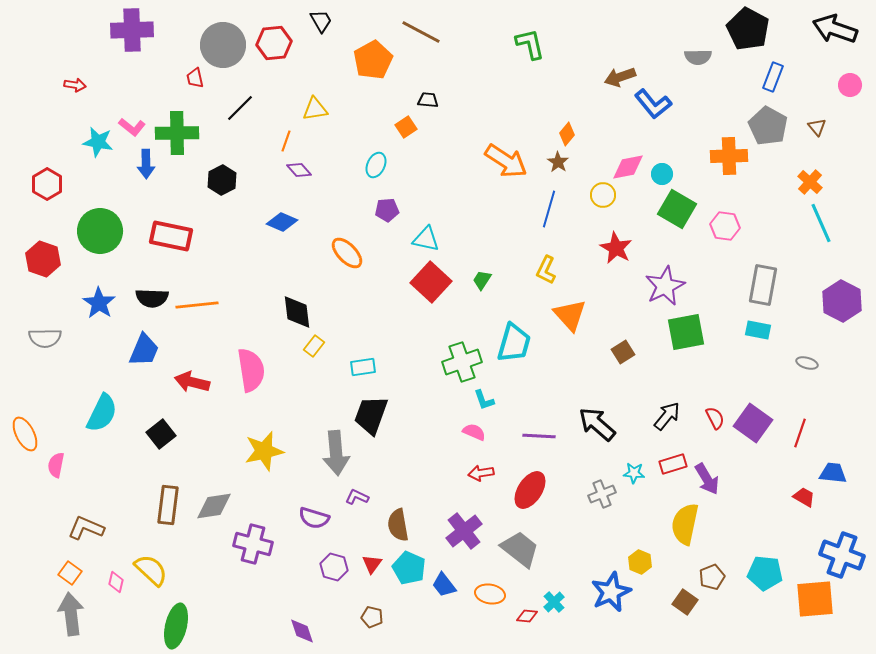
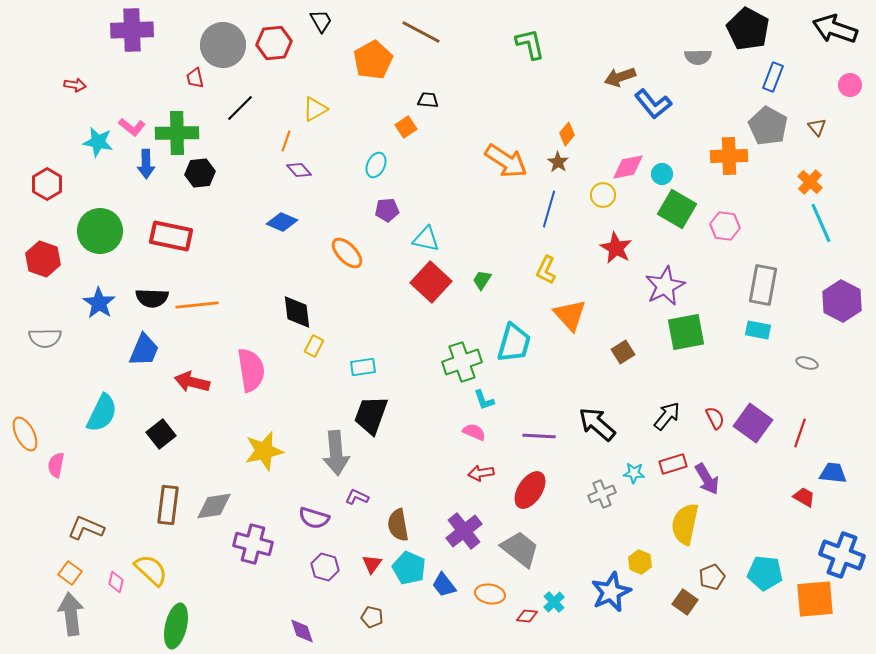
yellow triangle at (315, 109): rotated 20 degrees counterclockwise
black hexagon at (222, 180): moved 22 px left, 7 px up; rotated 20 degrees clockwise
yellow rectangle at (314, 346): rotated 10 degrees counterclockwise
purple hexagon at (334, 567): moved 9 px left
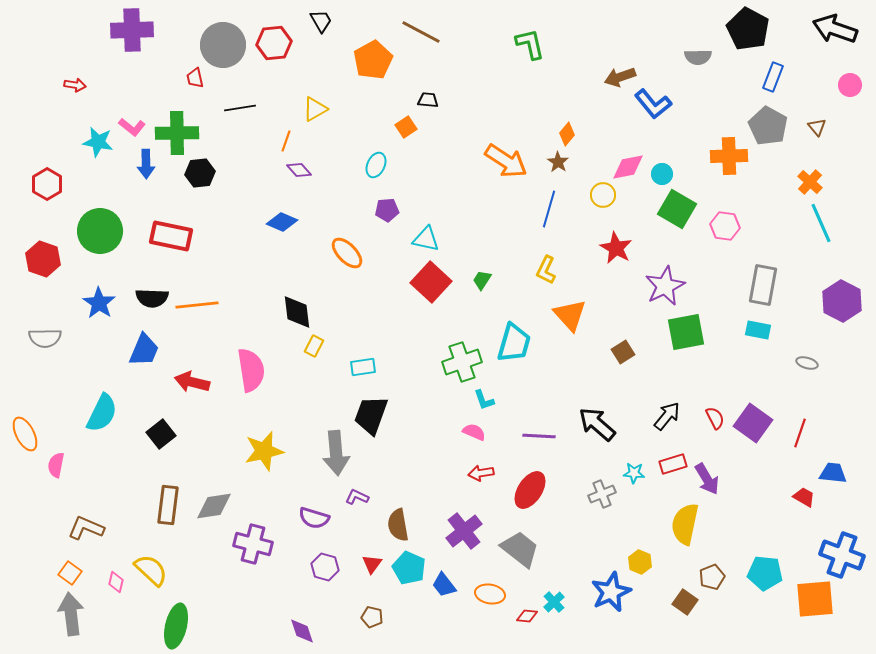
black line at (240, 108): rotated 36 degrees clockwise
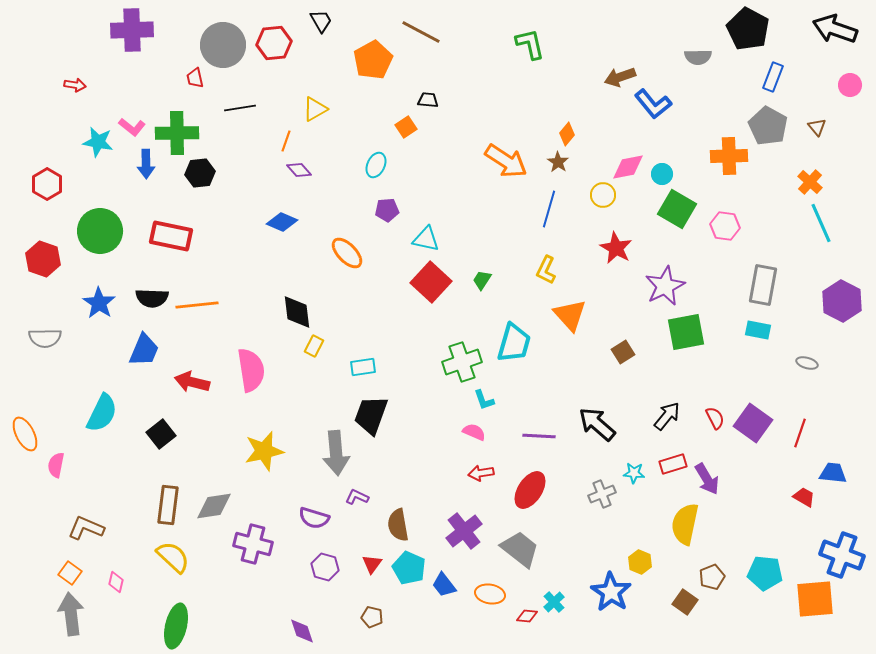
yellow semicircle at (151, 570): moved 22 px right, 13 px up
blue star at (611, 592): rotated 15 degrees counterclockwise
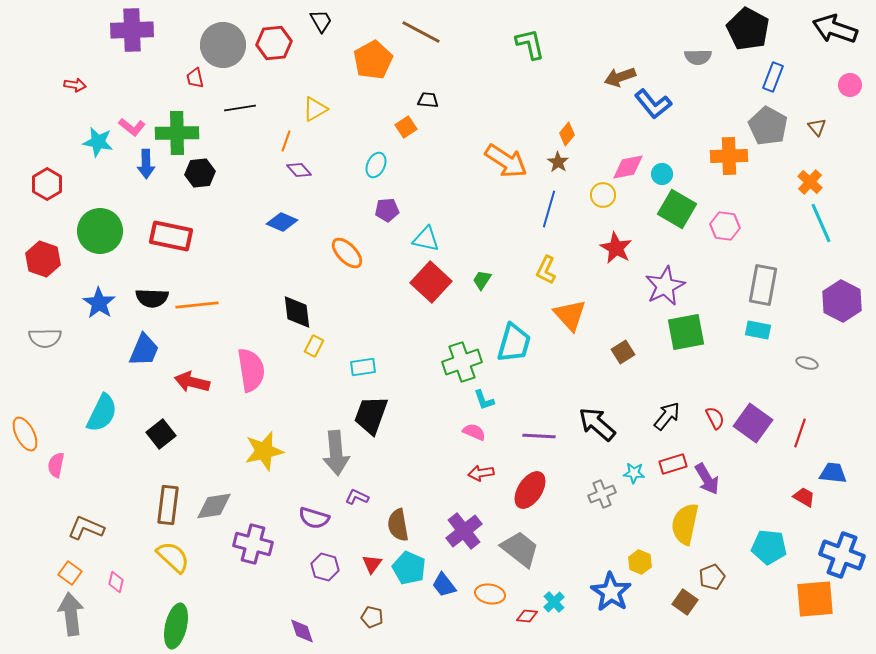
cyan pentagon at (765, 573): moved 4 px right, 26 px up
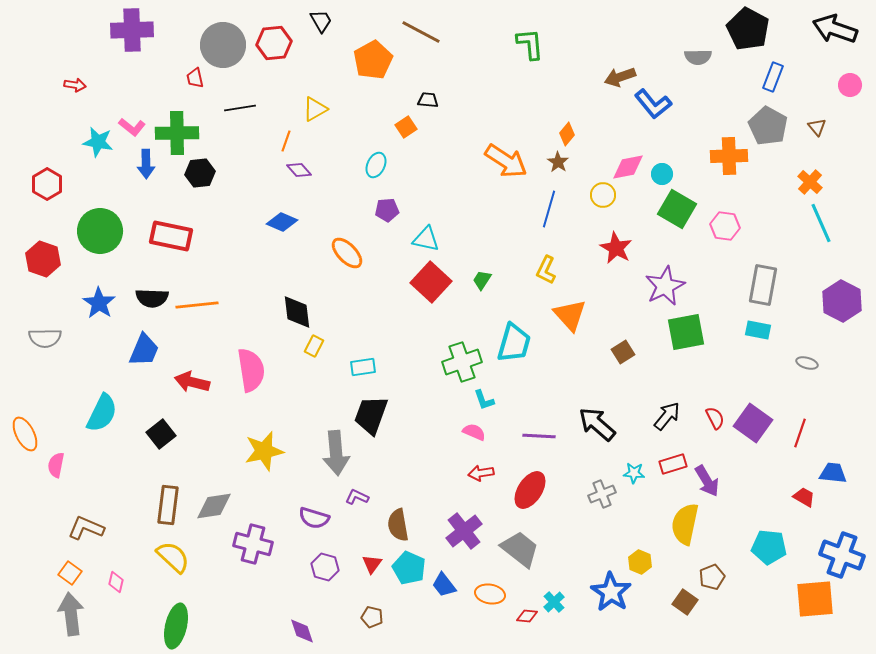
green L-shape at (530, 44): rotated 8 degrees clockwise
purple arrow at (707, 479): moved 2 px down
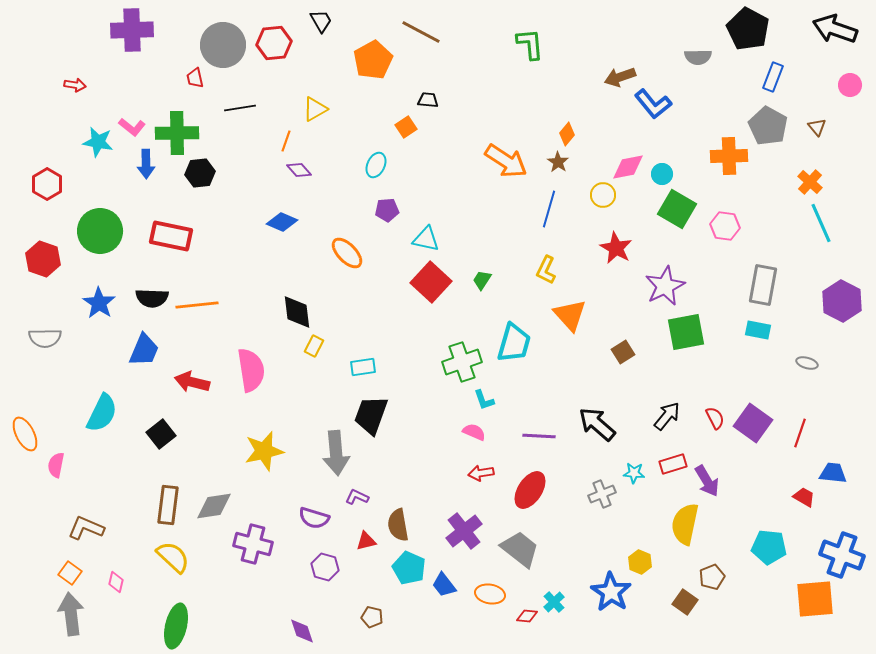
red triangle at (372, 564): moved 6 px left, 23 px up; rotated 40 degrees clockwise
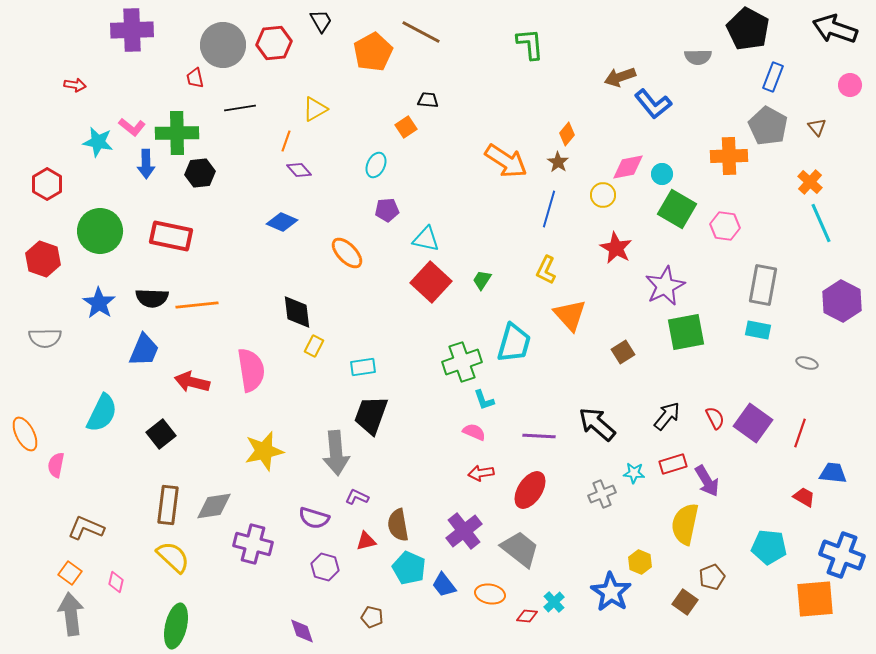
orange pentagon at (373, 60): moved 8 px up
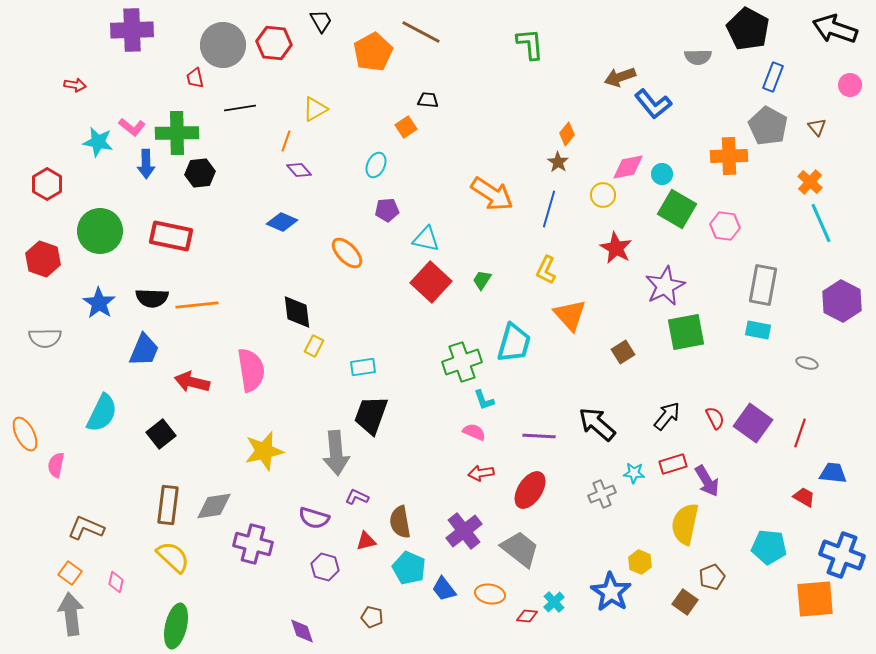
red hexagon at (274, 43): rotated 12 degrees clockwise
orange arrow at (506, 161): moved 14 px left, 33 px down
brown semicircle at (398, 525): moved 2 px right, 3 px up
blue trapezoid at (444, 585): moved 4 px down
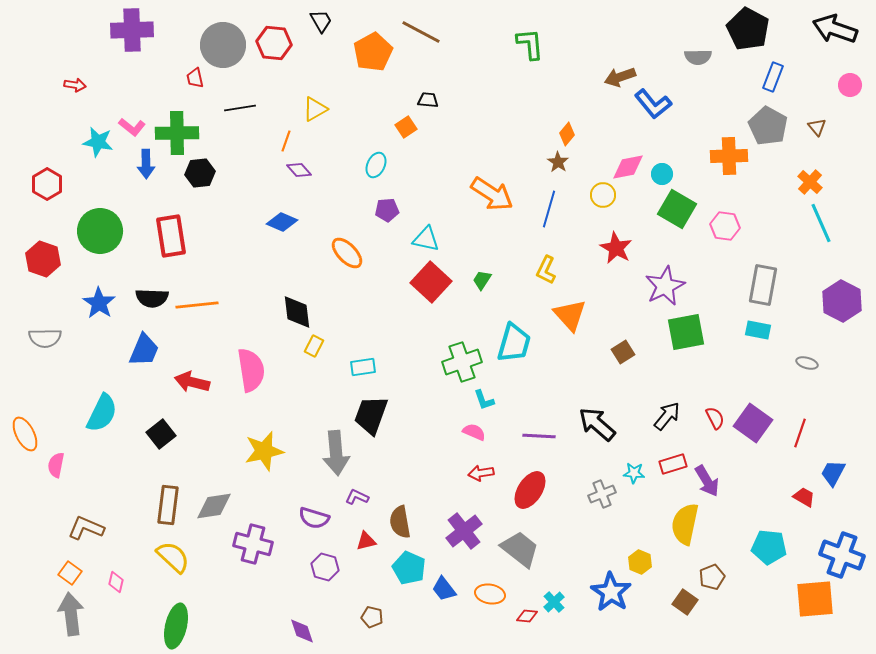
red rectangle at (171, 236): rotated 69 degrees clockwise
blue trapezoid at (833, 473): rotated 68 degrees counterclockwise
